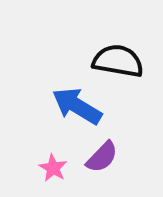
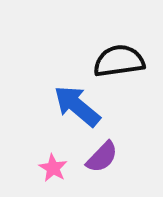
black semicircle: moved 1 px right; rotated 18 degrees counterclockwise
blue arrow: rotated 9 degrees clockwise
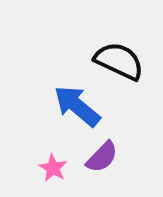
black semicircle: rotated 33 degrees clockwise
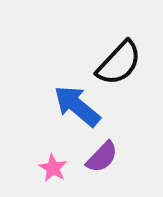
black semicircle: moved 2 px down; rotated 108 degrees clockwise
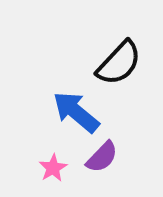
blue arrow: moved 1 px left, 6 px down
pink star: rotated 12 degrees clockwise
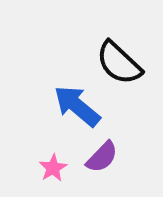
black semicircle: rotated 90 degrees clockwise
blue arrow: moved 1 px right, 6 px up
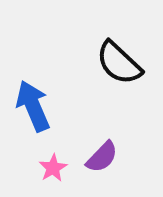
blue arrow: moved 44 px left; rotated 27 degrees clockwise
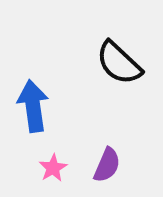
blue arrow: rotated 15 degrees clockwise
purple semicircle: moved 5 px right, 8 px down; rotated 21 degrees counterclockwise
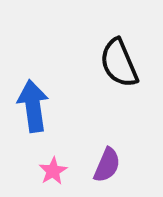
black semicircle: rotated 24 degrees clockwise
pink star: moved 3 px down
